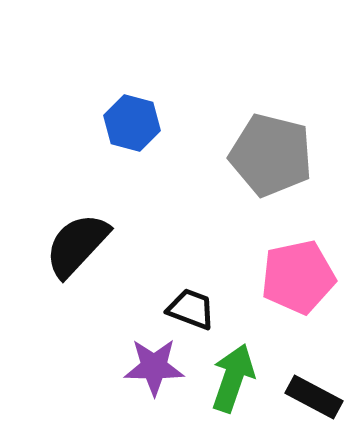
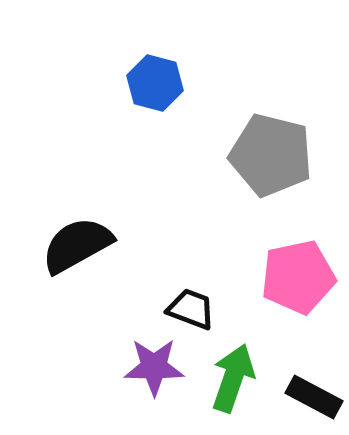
blue hexagon: moved 23 px right, 40 px up
black semicircle: rotated 18 degrees clockwise
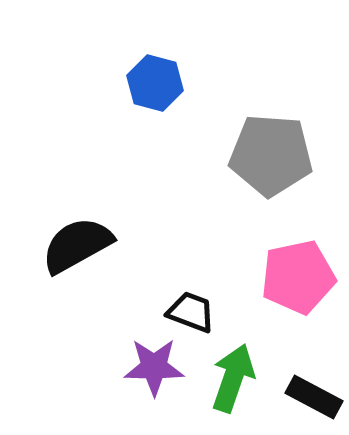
gray pentagon: rotated 10 degrees counterclockwise
black trapezoid: moved 3 px down
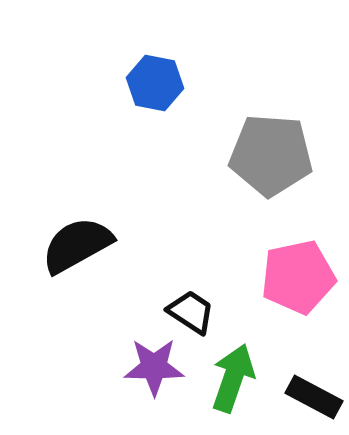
blue hexagon: rotated 4 degrees counterclockwise
black trapezoid: rotated 12 degrees clockwise
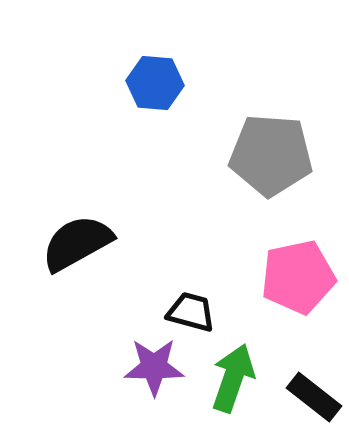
blue hexagon: rotated 6 degrees counterclockwise
black semicircle: moved 2 px up
black trapezoid: rotated 18 degrees counterclockwise
black rectangle: rotated 10 degrees clockwise
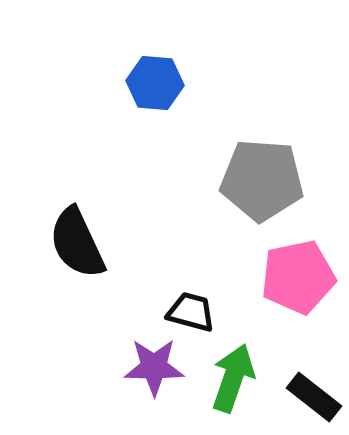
gray pentagon: moved 9 px left, 25 px down
black semicircle: rotated 86 degrees counterclockwise
